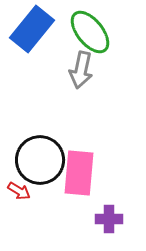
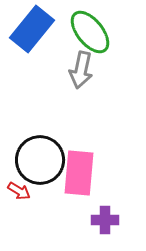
purple cross: moved 4 px left, 1 px down
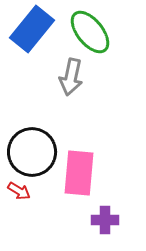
gray arrow: moved 10 px left, 7 px down
black circle: moved 8 px left, 8 px up
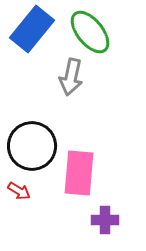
black circle: moved 6 px up
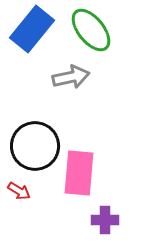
green ellipse: moved 1 px right, 2 px up
gray arrow: rotated 114 degrees counterclockwise
black circle: moved 3 px right
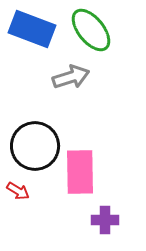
blue rectangle: rotated 72 degrees clockwise
gray arrow: rotated 6 degrees counterclockwise
pink rectangle: moved 1 px right, 1 px up; rotated 6 degrees counterclockwise
red arrow: moved 1 px left
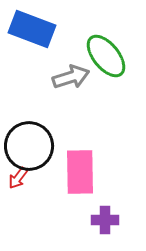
green ellipse: moved 15 px right, 26 px down
black circle: moved 6 px left
red arrow: moved 13 px up; rotated 95 degrees clockwise
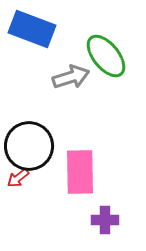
red arrow: rotated 15 degrees clockwise
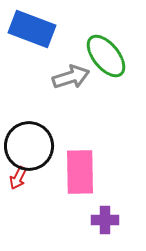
red arrow: rotated 25 degrees counterclockwise
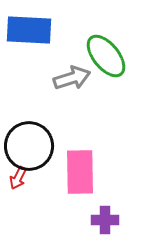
blue rectangle: moved 3 px left, 1 px down; rotated 18 degrees counterclockwise
gray arrow: moved 1 px right, 1 px down
